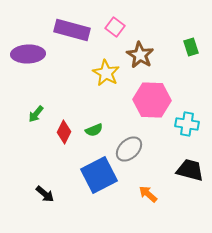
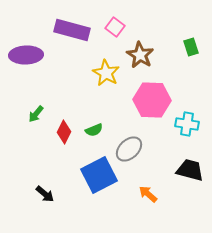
purple ellipse: moved 2 px left, 1 px down
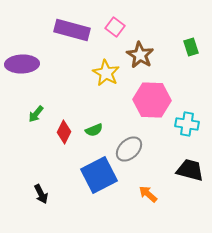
purple ellipse: moved 4 px left, 9 px down
black arrow: moved 4 px left; rotated 24 degrees clockwise
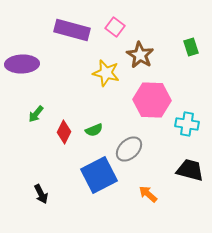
yellow star: rotated 16 degrees counterclockwise
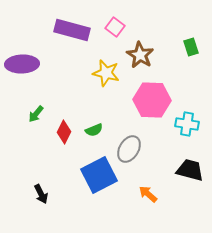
gray ellipse: rotated 16 degrees counterclockwise
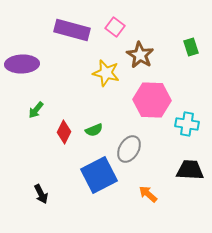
green arrow: moved 4 px up
black trapezoid: rotated 12 degrees counterclockwise
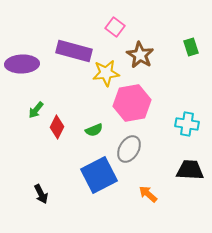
purple rectangle: moved 2 px right, 21 px down
yellow star: rotated 20 degrees counterclockwise
pink hexagon: moved 20 px left, 3 px down; rotated 12 degrees counterclockwise
red diamond: moved 7 px left, 5 px up
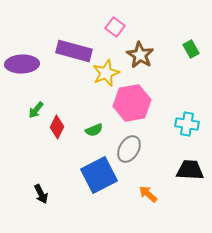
green rectangle: moved 2 px down; rotated 12 degrees counterclockwise
yellow star: rotated 16 degrees counterclockwise
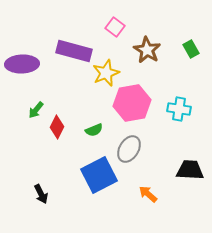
brown star: moved 7 px right, 5 px up
cyan cross: moved 8 px left, 15 px up
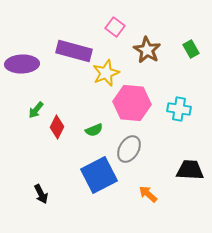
pink hexagon: rotated 15 degrees clockwise
